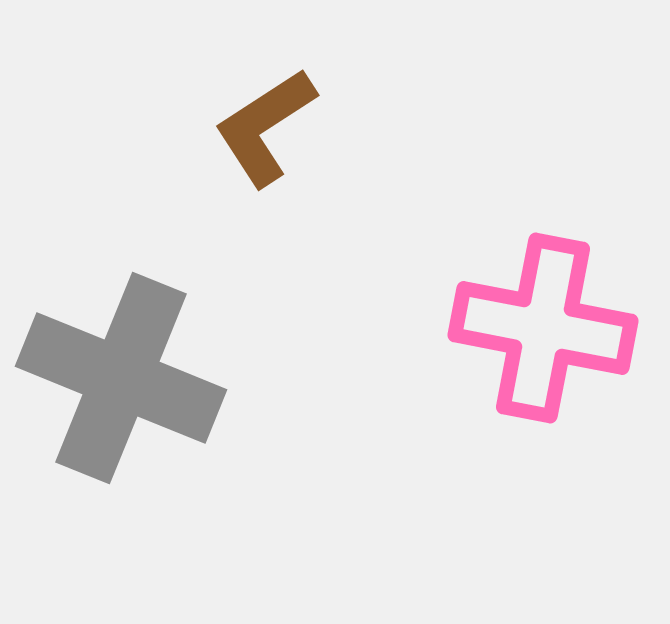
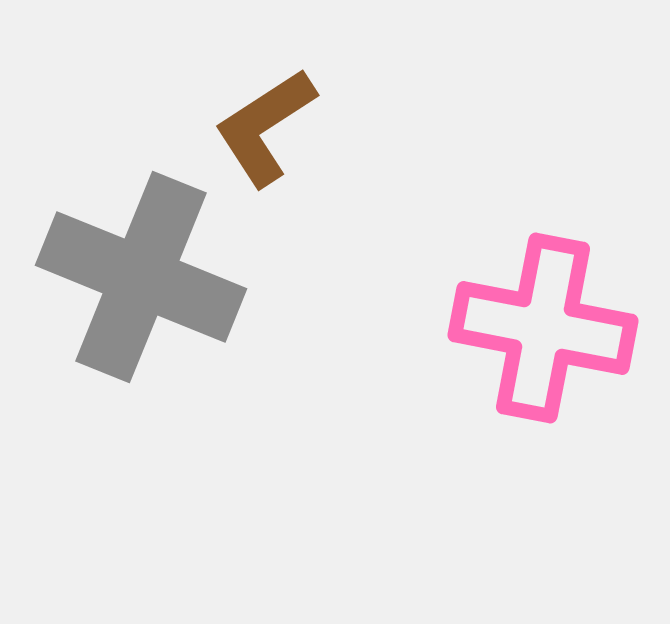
gray cross: moved 20 px right, 101 px up
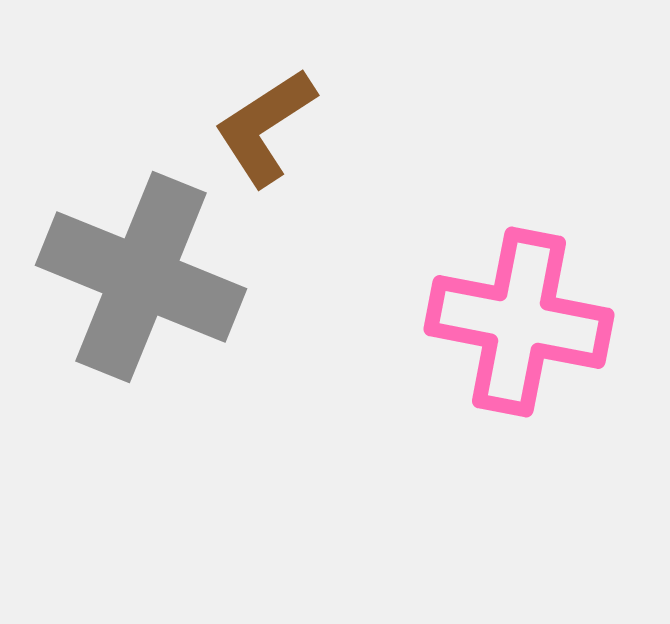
pink cross: moved 24 px left, 6 px up
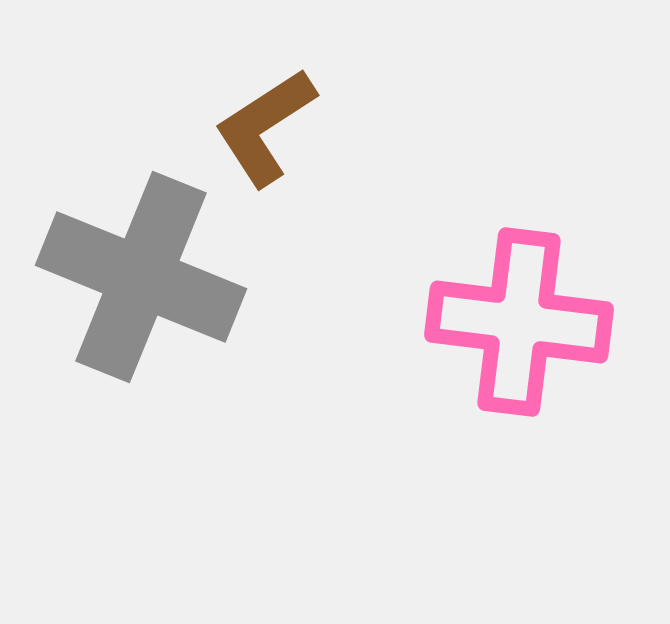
pink cross: rotated 4 degrees counterclockwise
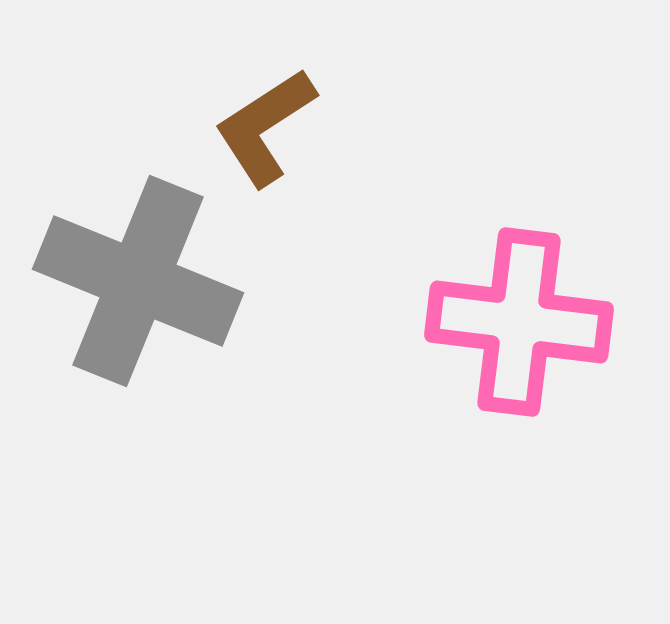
gray cross: moved 3 px left, 4 px down
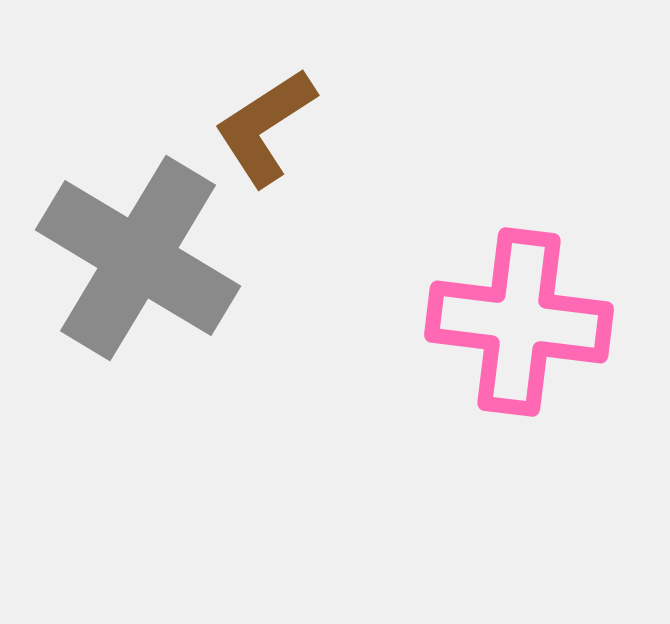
gray cross: moved 23 px up; rotated 9 degrees clockwise
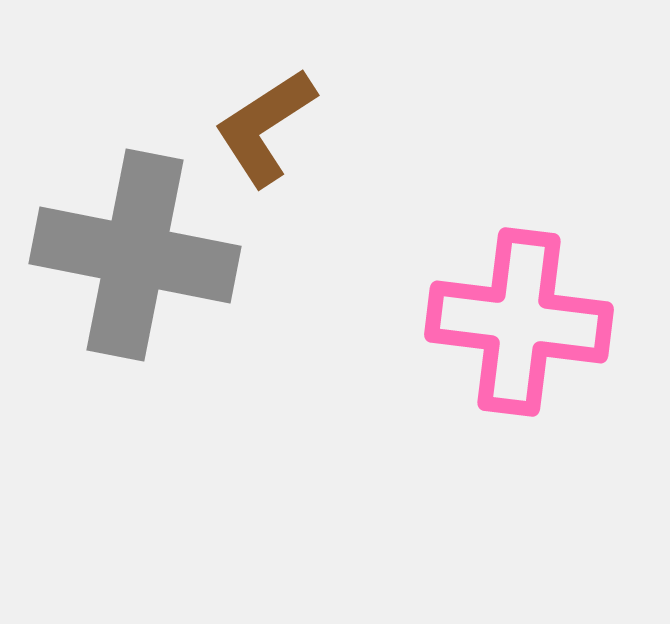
gray cross: moved 3 px left, 3 px up; rotated 20 degrees counterclockwise
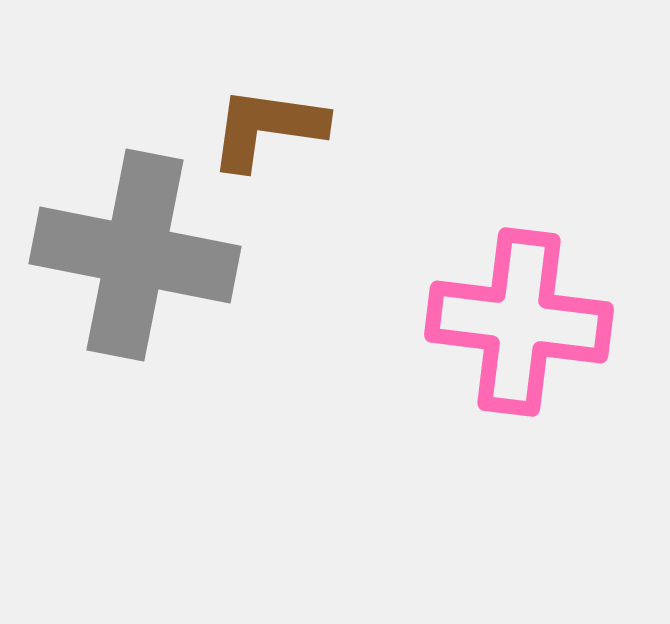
brown L-shape: moved 2 px right, 1 px down; rotated 41 degrees clockwise
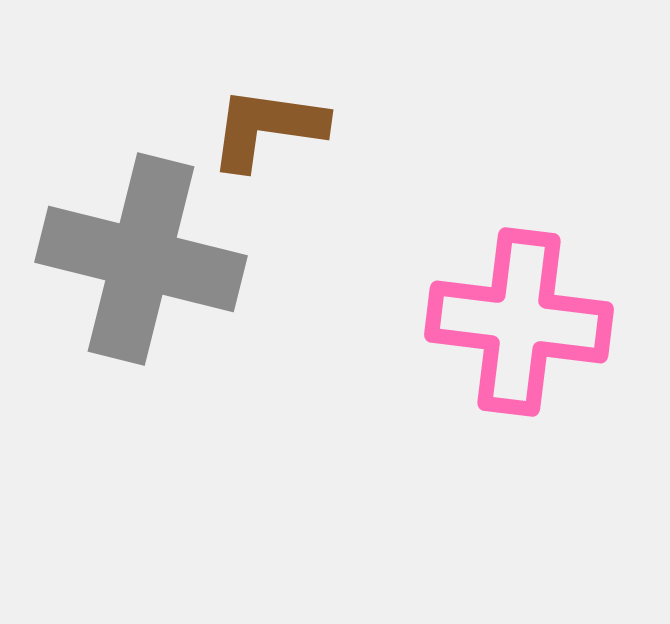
gray cross: moved 6 px right, 4 px down; rotated 3 degrees clockwise
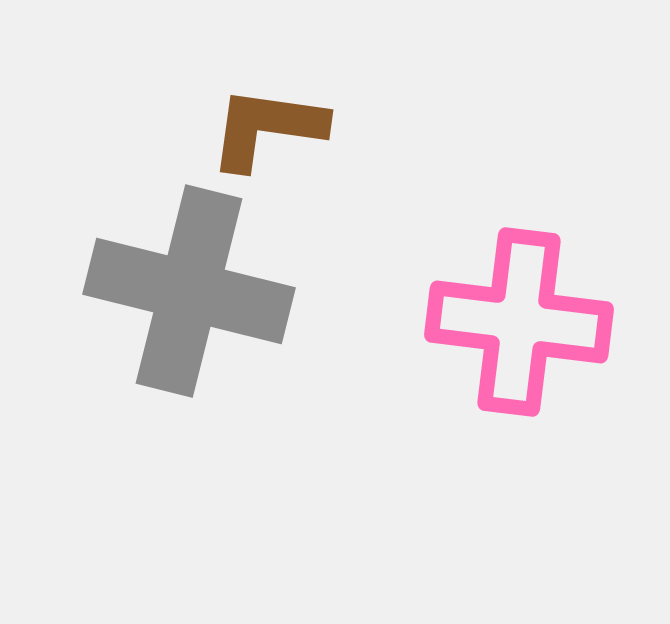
gray cross: moved 48 px right, 32 px down
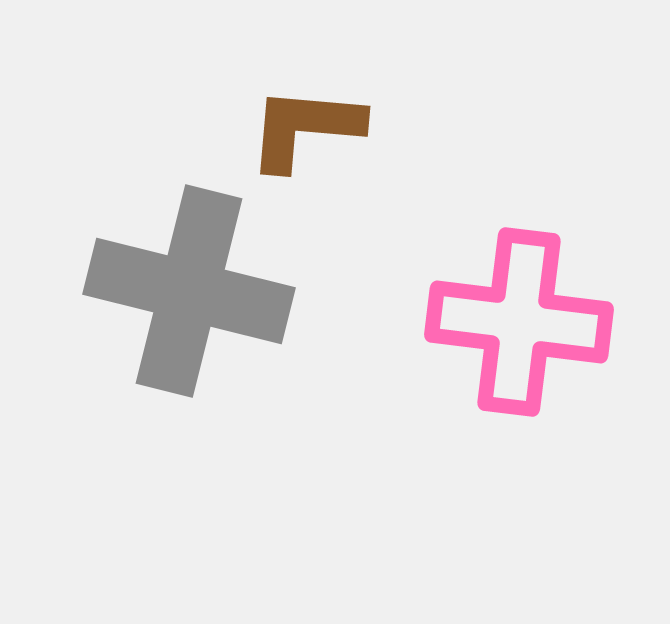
brown L-shape: moved 38 px right; rotated 3 degrees counterclockwise
